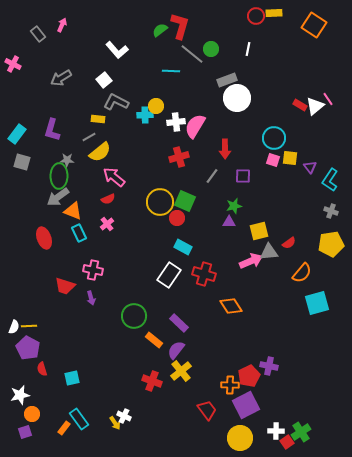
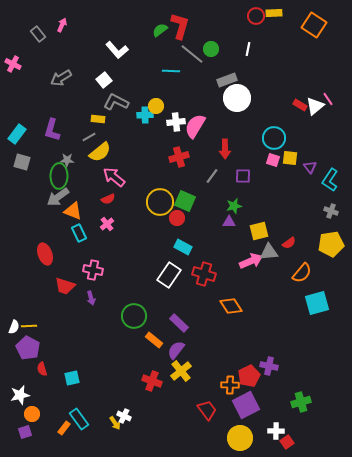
red ellipse at (44, 238): moved 1 px right, 16 px down
green cross at (301, 432): moved 30 px up; rotated 18 degrees clockwise
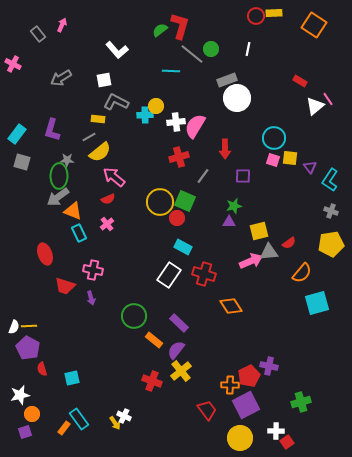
white square at (104, 80): rotated 28 degrees clockwise
red rectangle at (300, 105): moved 24 px up
gray line at (212, 176): moved 9 px left
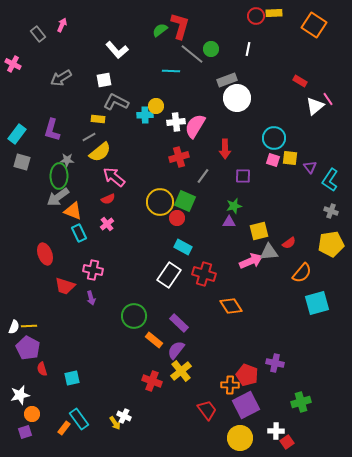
purple cross at (269, 366): moved 6 px right, 3 px up
red pentagon at (249, 376): moved 2 px left, 1 px up; rotated 25 degrees counterclockwise
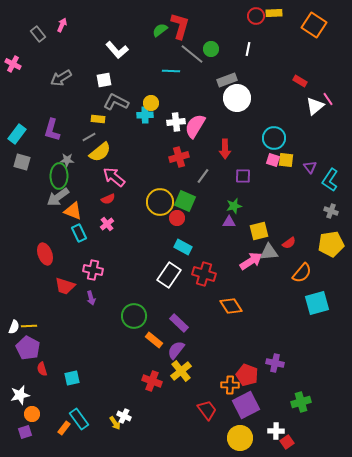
yellow circle at (156, 106): moved 5 px left, 3 px up
yellow square at (290, 158): moved 4 px left, 2 px down
pink arrow at (251, 261): rotated 10 degrees counterclockwise
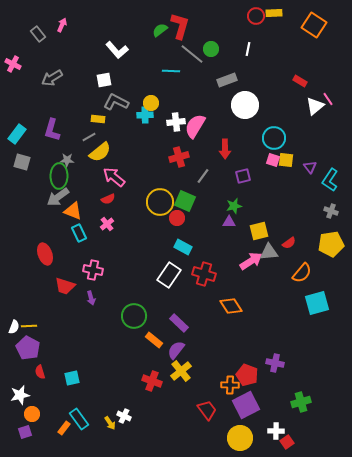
gray arrow at (61, 78): moved 9 px left
white circle at (237, 98): moved 8 px right, 7 px down
purple square at (243, 176): rotated 14 degrees counterclockwise
red semicircle at (42, 369): moved 2 px left, 3 px down
yellow arrow at (115, 423): moved 5 px left
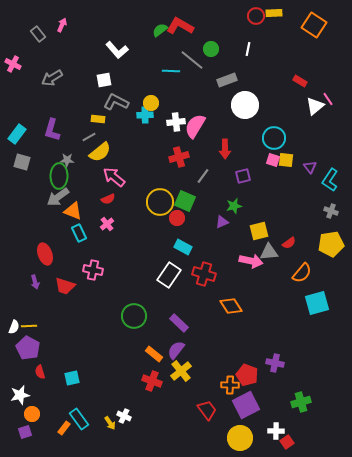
red L-shape at (180, 26): rotated 76 degrees counterclockwise
gray line at (192, 54): moved 6 px down
purple triangle at (229, 222): moved 7 px left; rotated 24 degrees counterclockwise
pink arrow at (251, 261): rotated 45 degrees clockwise
purple arrow at (91, 298): moved 56 px left, 16 px up
orange rectangle at (154, 340): moved 14 px down
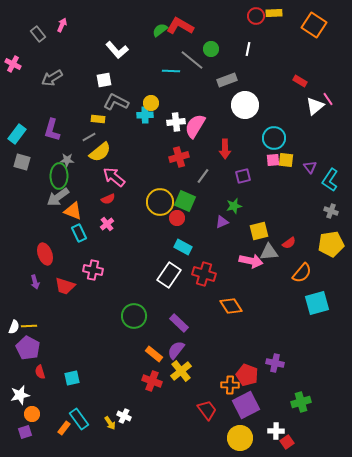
pink square at (273, 160): rotated 24 degrees counterclockwise
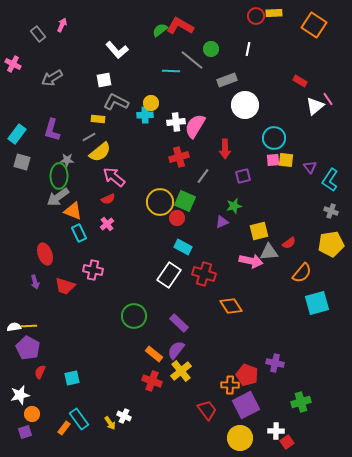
white semicircle at (14, 327): rotated 120 degrees counterclockwise
red semicircle at (40, 372): rotated 40 degrees clockwise
